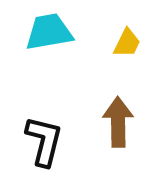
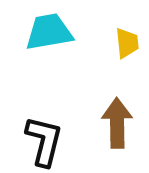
yellow trapezoid: rotated 32 degrees counterclockwise
brown arrow: moved 1 px left, 1 px down
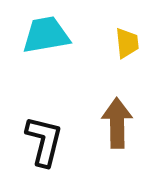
cyan trapezoid: moved 3 px left, 3 px down
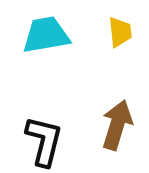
yellow trapezoid: moved 7 px left, 11 px up
brown arrow: moved 2 px down; rotated 18 degrees clockwise
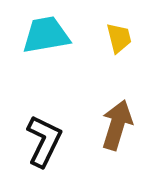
yellow trapezoid: moved 1 px left, 6 px down; rotated 8 degrees counterclockwise
black L-shape: rotated 12 degrees clockwise
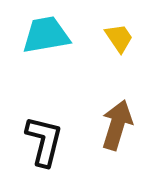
yellow trapezoid: rotated 20 degrees counterclockwise
black L-shape: rotated 12 degrees counterclockwise
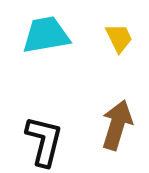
yellow trapezoid: rotated 8 degrees clockwise
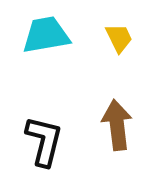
brown arrow: rotated 24 degrees counterclockwise
